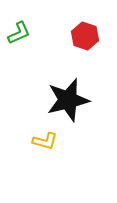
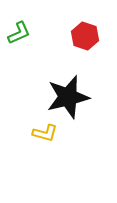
black star: moved 3 px up
yellow L-shape: moved 8 px up
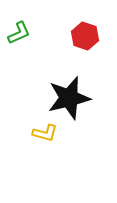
black star: moved 1 px right, 1 px down
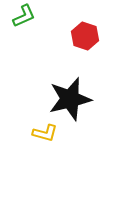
green L-shape: moved 5 px right, 17 px up
black star: moved 1 px right, 1 px down
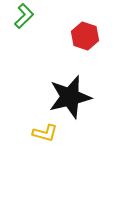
green L-shape: rotated 20 degrees counterclockwise
black star: moved 2 px up
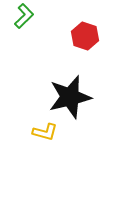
yellow L-shape: moved 1 px up
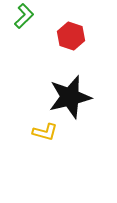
red hexagon: moved 14 px left
